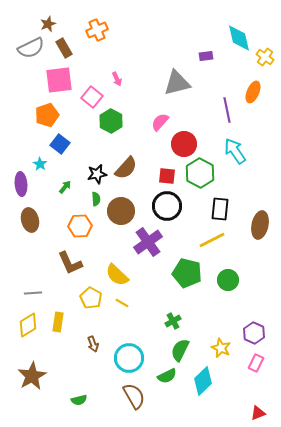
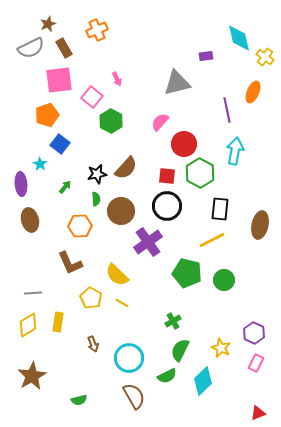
cyan arrow at (235, 151): rotated 44 degrees clockwise
green circle at (228, 280): moved 4 px left
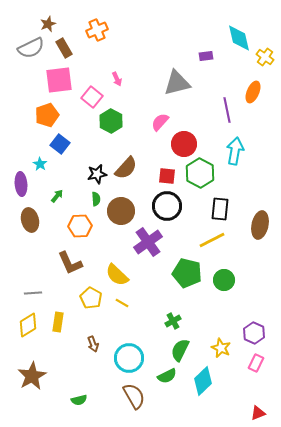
green arrow at (65, 187): moved 8 px left, 9 px down
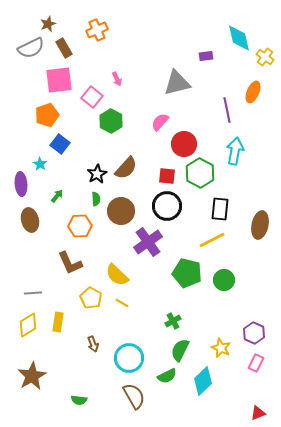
black star at (97, 174): rotated 18 degrees counterclockwise
green semicircle at (79, 400): rotated 21 degrees clockwise
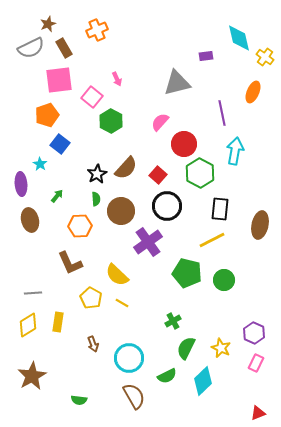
purple line at (227, 110): moved 5 px left, 3 px down
red square at (167, 176): moved 9 px left, 1 px up; rotated 36 degrees clockwise
green semicircle at (180, 350): moved 6 px right, 2 px up
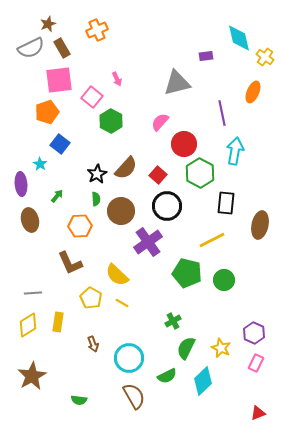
brown rectangle at (64, 48): moved 2 px left
orange pentagon at (47, 115): moved 3 px up
black rectangle at (220, 209): moved 6 px right, 6 px up
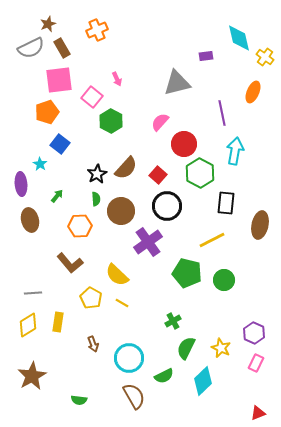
brown L-shape at (70, 263): rotated 16 degrees counterclockwise
green semicircle at (167, 376): moved 3 px left
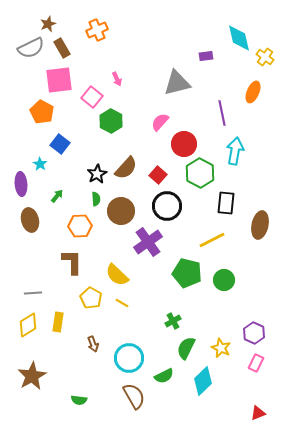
orange pentagon at (47, 112): moved 5 px left; rotated 25 degrees counterclockwise
brown L-shape at (70, 263): moved 2 px right, 1 px up; rotated 140 degrees counterclockwise
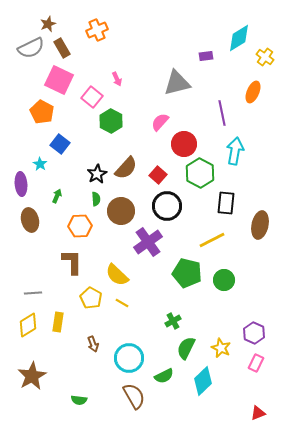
cyan diamond at (239, 38): rotated 72 degrees clockwise
pink square at (59, 80): rotated 32 degrees clockwise
green arrow at (57, 196): rotated 16 degrees counterclockwise
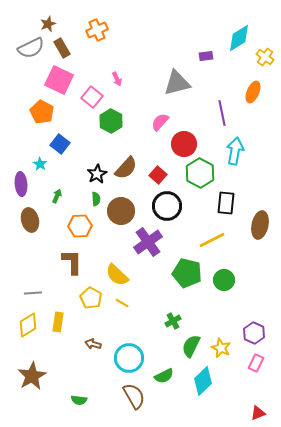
brown arrow at (93, 344): rotated 126 degrees clockwise
green semicircle at (186, 348): moved 5 px right, 2 px up
